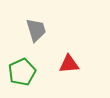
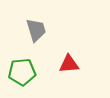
green pentagon: rotated 20 degrees clockwise
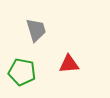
green pentagon: rotated 16 degrees clockwise
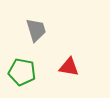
red triangle: moved 3 px down; rotated 15 degrees clockwise
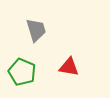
green pentagon: rotated 12 degrees clockwise
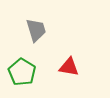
green pentagon: rotated 8 degrees clockwise
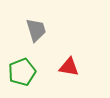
green pentagon: rotated 20 degrees clockwise
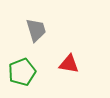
red triangle: moved 3 px up
